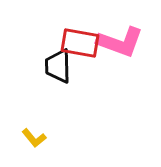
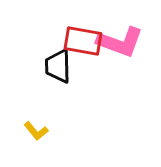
red rectangle: moved 3 px right, 2 px up
yellow L-shape: moved 2 px right, 7 px up
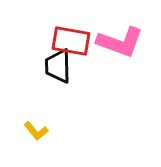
red rectangle: moved 12 px left
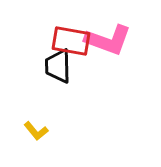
pink L-shape: moved 12 px left, 2 px up
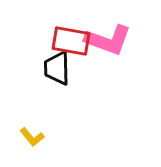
black trapezoid: moved 1 px left, 2 px down
yellow L-shape: moved 4 px left, 6 px down
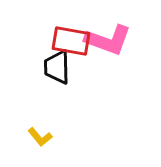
black trapezoid: moved 1 px up
yellow L-shape: moved 8 px right
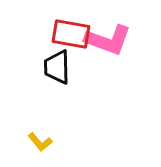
red rectangle: moved 7 px up
yellow L-shape: moved 5 px down
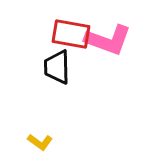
yellow L-shape: rotated 15 degrees counterclockwise
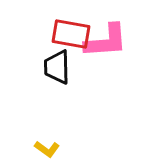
pink L-shape: moved 2 px left, 1 px down; rotated 24 degrees counterclockwise
yellow L-shape: moved 7 px right, 7 px down
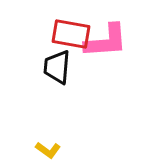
black trapezoid: rotated 6 degrees clockwise
yellow L-shape: moved 1 px right, 1 px down
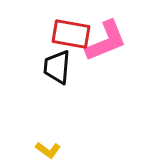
pink L-shape: rotated 18 degrees counterclockwise
